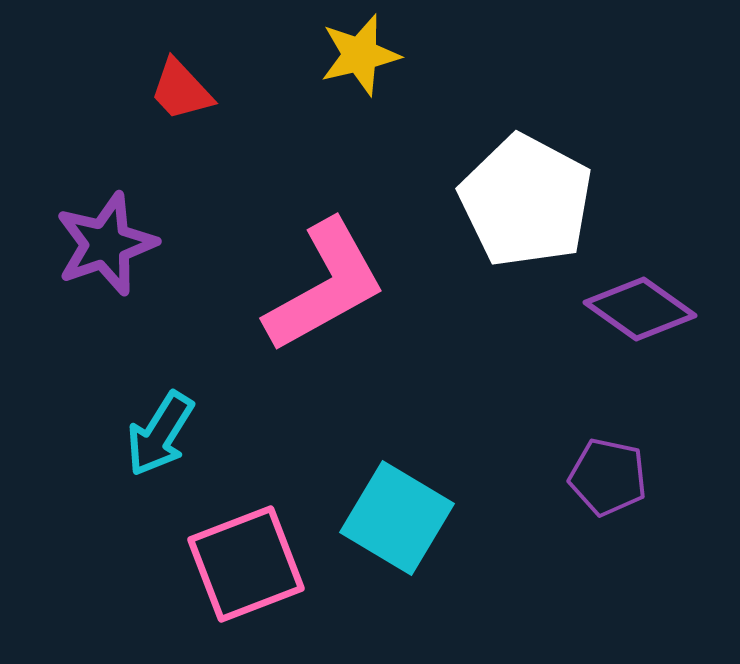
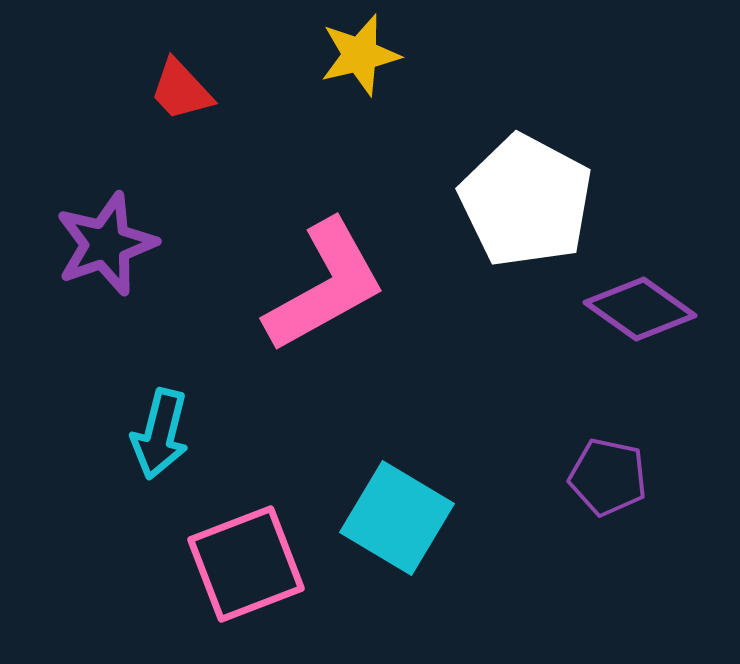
cyan arrow: rotated 18 degrees counterclockwise
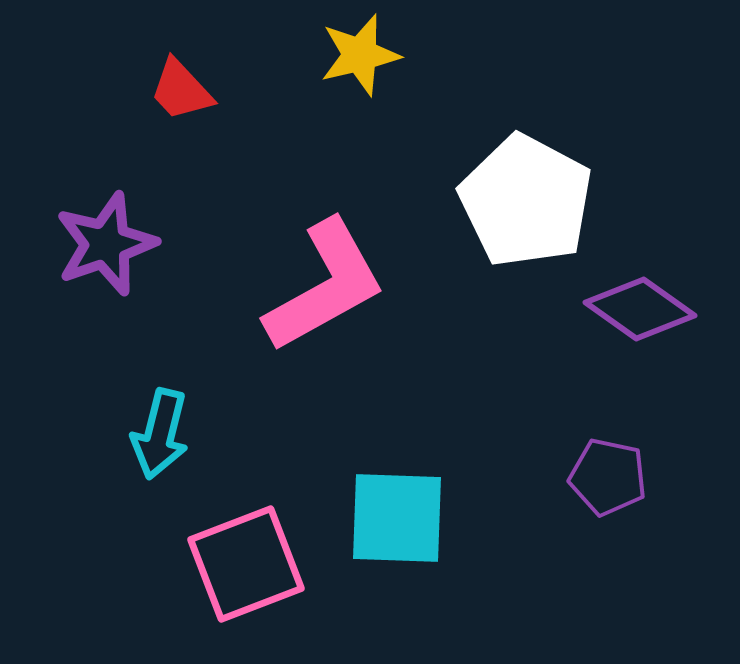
cyan square: rotated 29 degrees counterclockwise
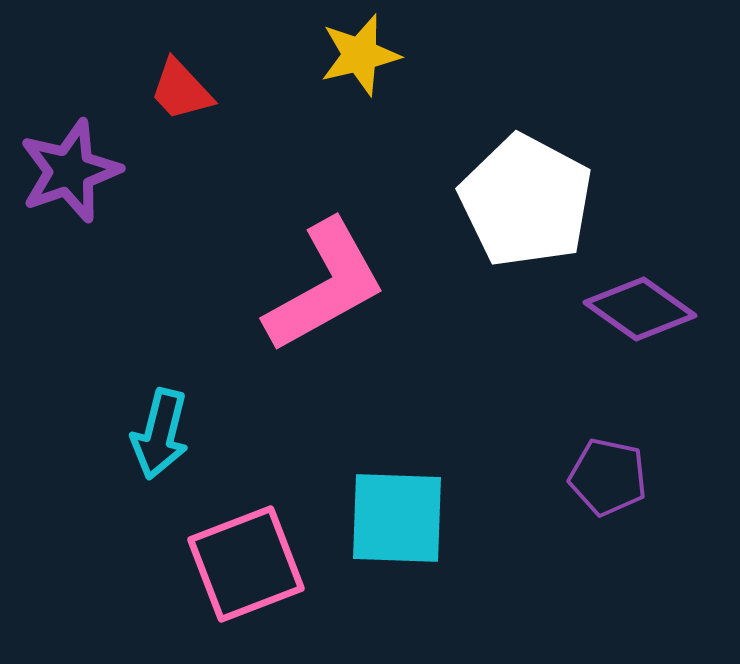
purple star: moved 36 px left, 73 px up
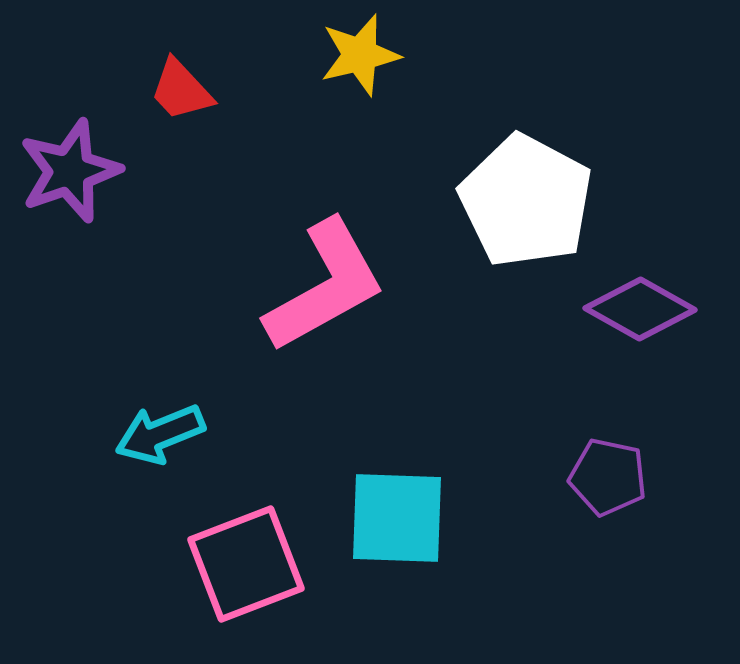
purple diamond: rotated 6 degrees counterclockwise
cyan arrow: rotated 54 degrees clockwise
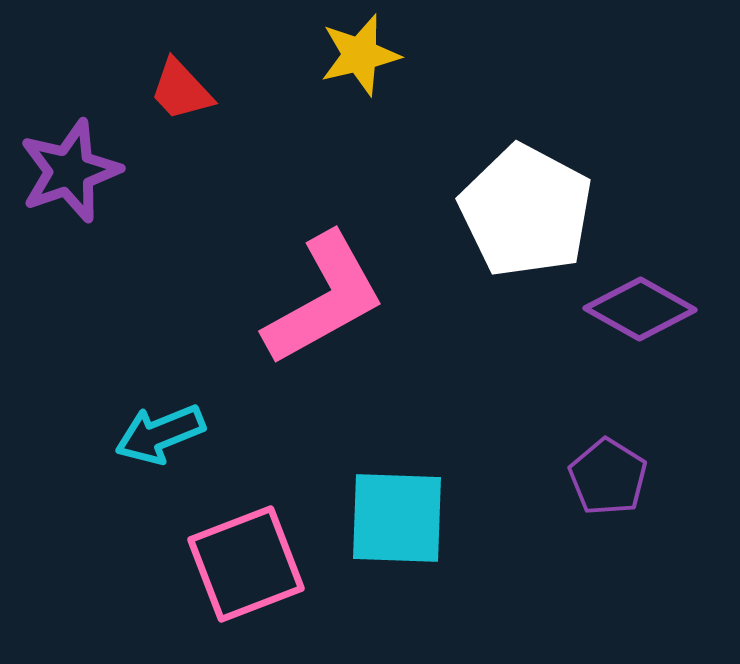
white pentagon: moved 10 px down
pink L-shape: moved 1 px left, 13 px down
purple pentagon: rotated 20 degrees clockwise
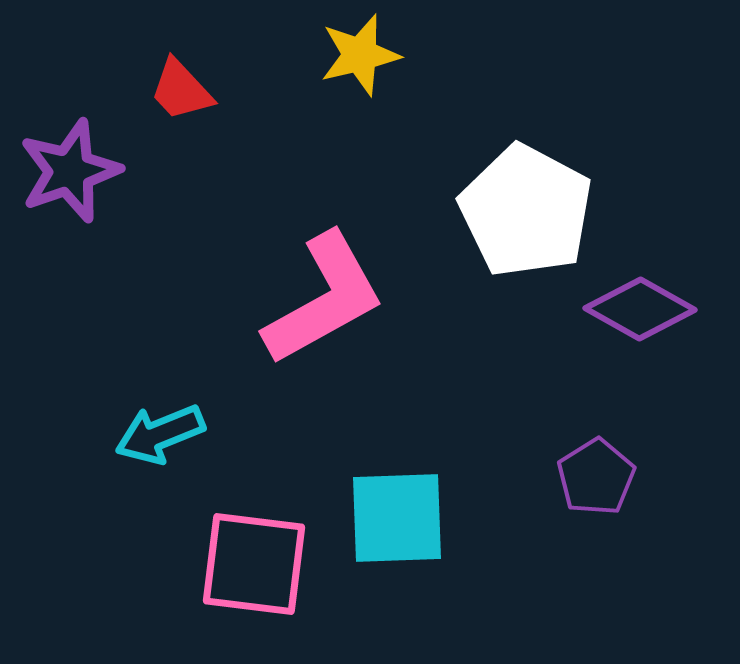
purple pentagon: moved 12 px left; rotated 8 degrees clockwise
cyan square: rotated 4 degrees counterclockwise
pink square: moved 8 px right; rotated 28 degrees clockwise
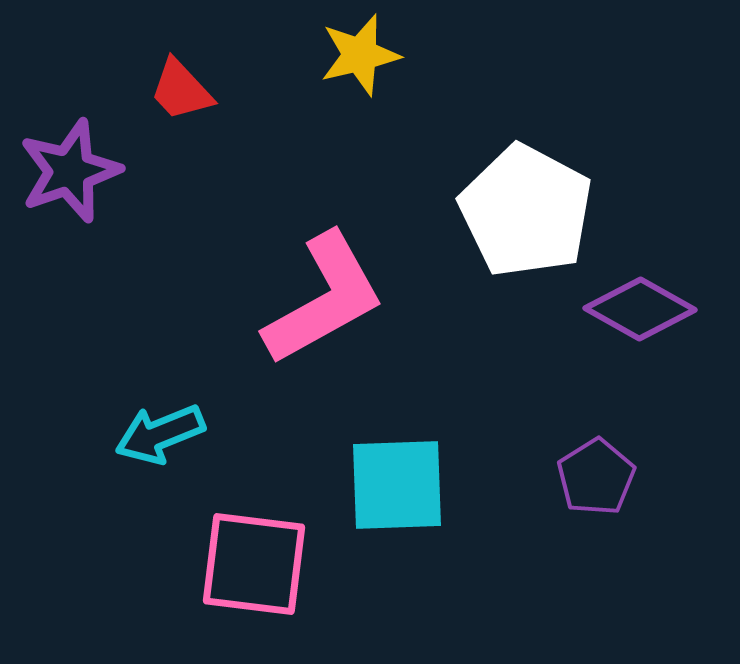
cyan square: moved 33 px up
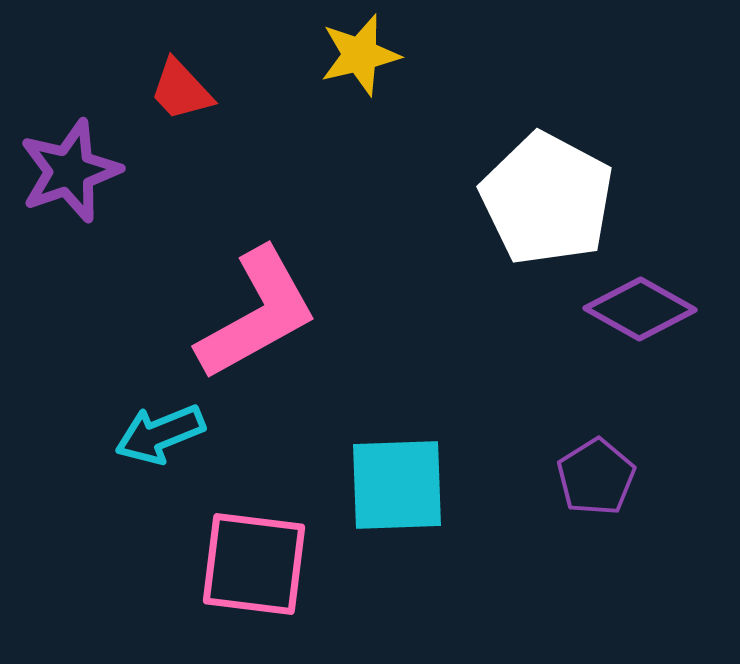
white pentagon: moved 21 px right, 12 px up
pink L-shape: moved 67 px left, 15 px down
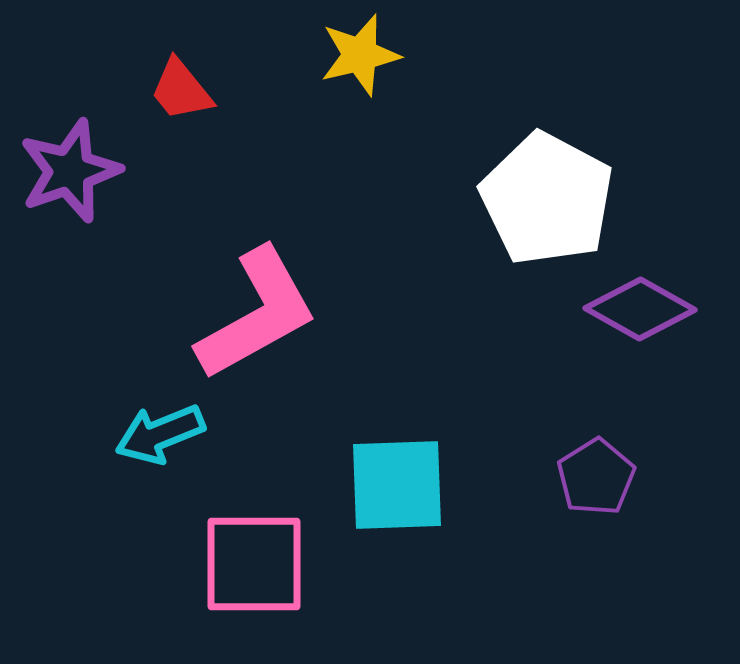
red trapezoid: rotated 4 degrees clockwise
pink square: rotated 7 degrees counterclockwise
